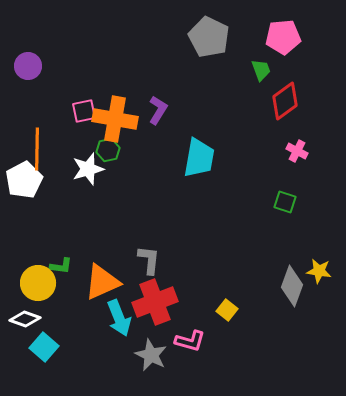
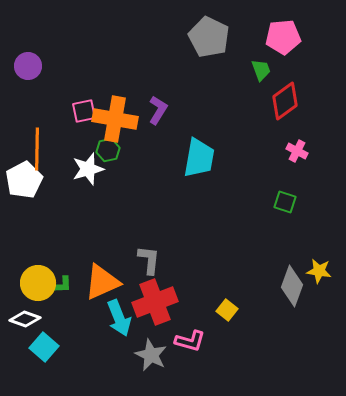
green L-shape: moved 19 px down; rotated 10 degrees counterclockwise
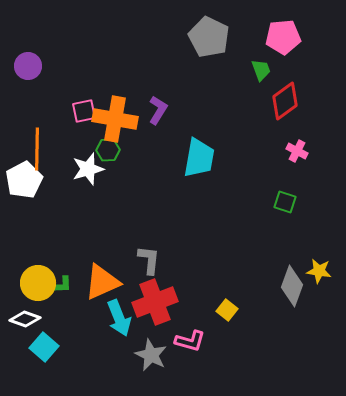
green hexagon: rotated 10 degrees clockwise
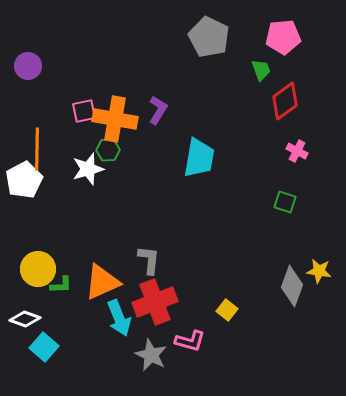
yellow circle: moved 14 px up
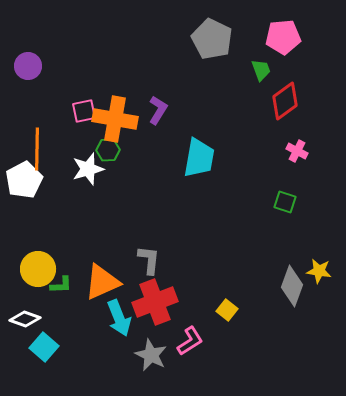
gray pentagon: moved 3 px right, 2 px down
pink L-shape: rotated 48 degrees counterclockwise
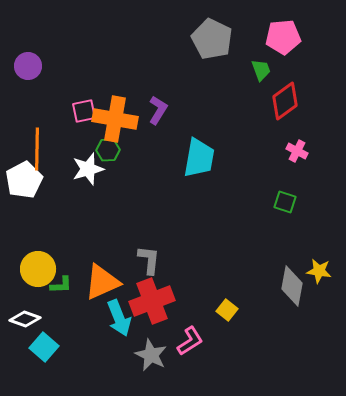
gray diamond: rotated 9 degrees counterclockwise
red cross: moved 3 px left, 1 px up
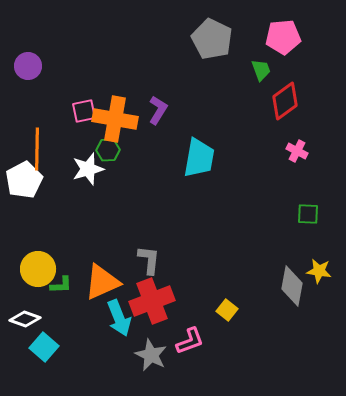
green square: moved 23 px right, 12 px down; rotated 15 degrees counterclockwise
pink L-shape: rotated 12 degrees clockwise
